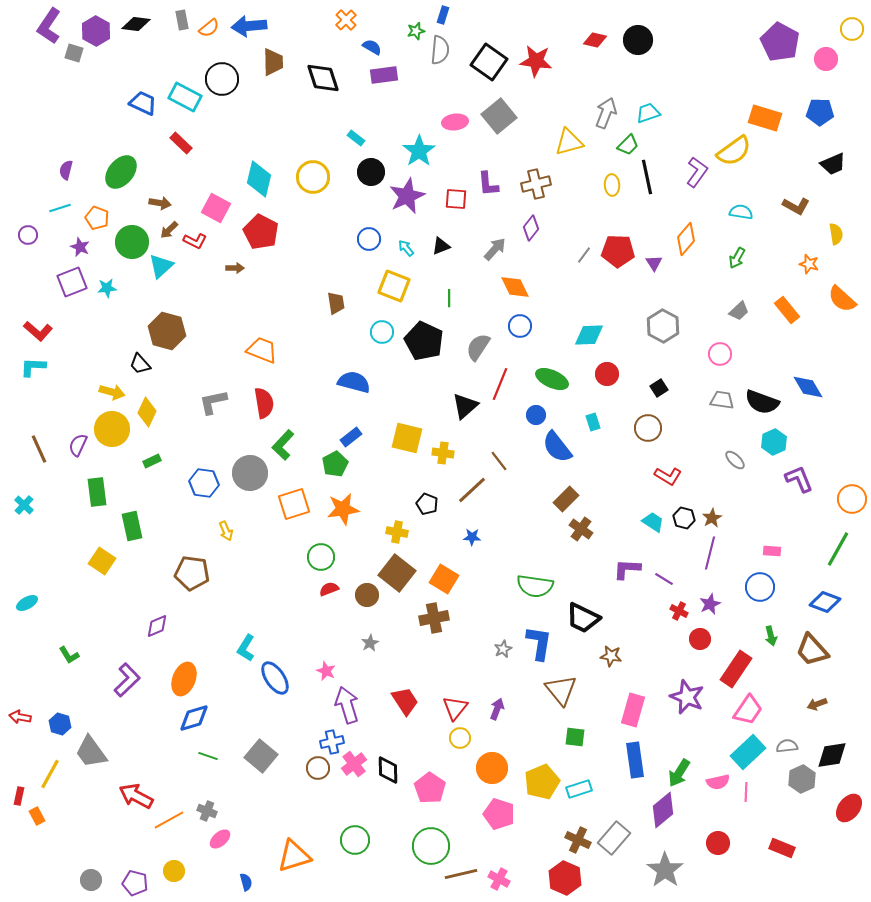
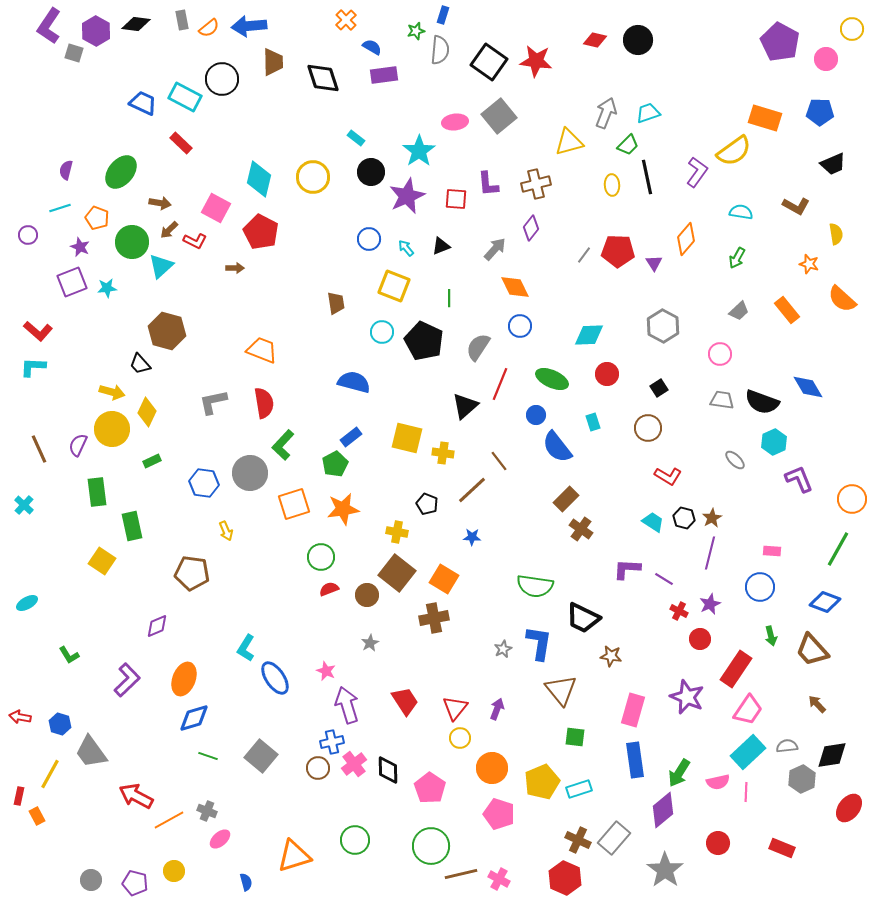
brown arrow at (817, 704): rotated 66 degrees clockwise
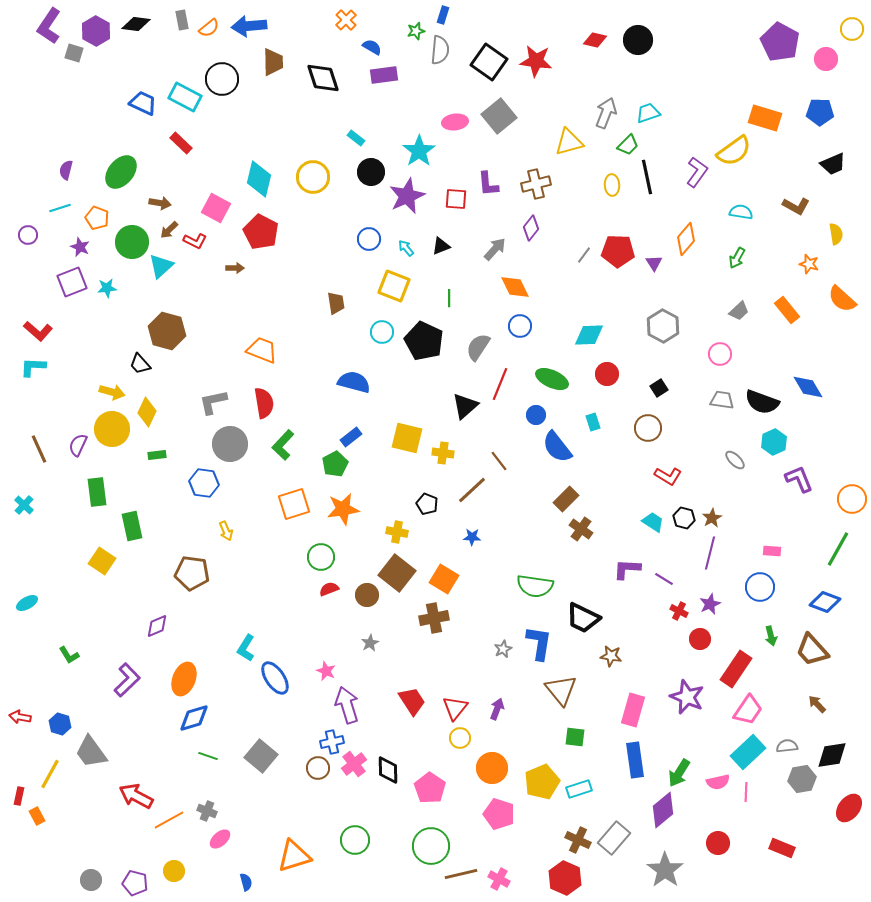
green rectangle at (152, 461): moved 5 px right, 6 px up; rotated 18 degrees clockwise
gray circle at (250, 473): moved 20 px left, 29 px up
red trapezoid at (405, 701): moved 7 px right
gray hexagon at (802, 779): rotated 16 degrees clockwise
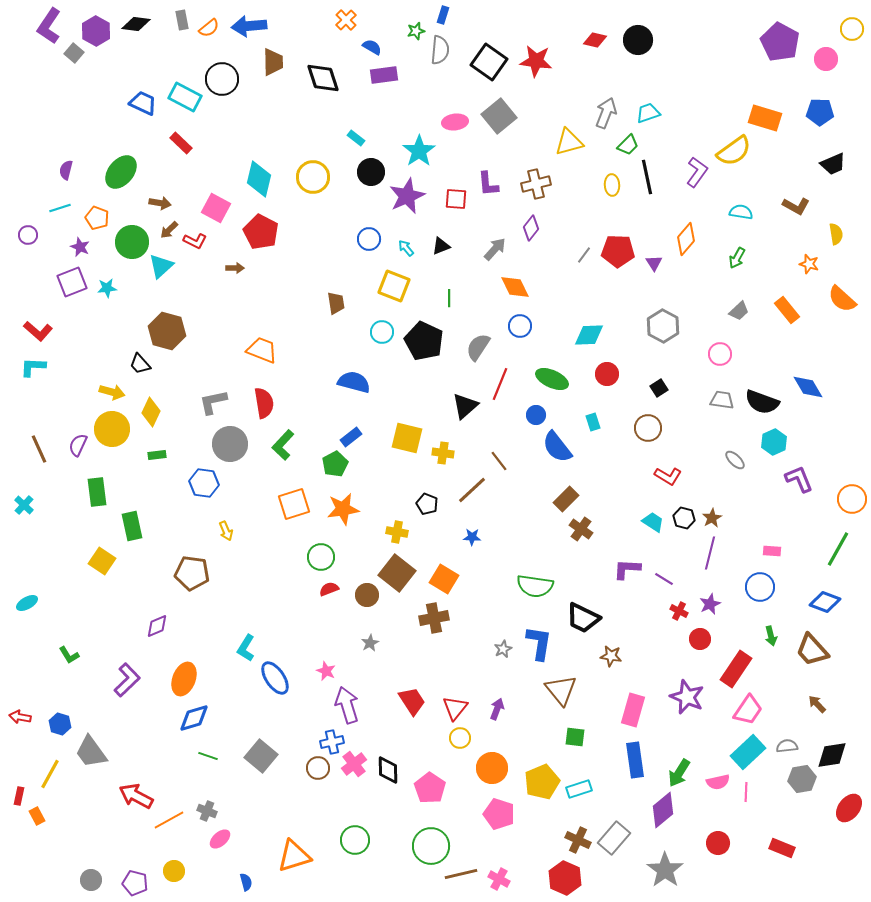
gray square at (74, 53): rotated 24 degrees clockwise
yellow diamond at (147, 412): moved 4 px right
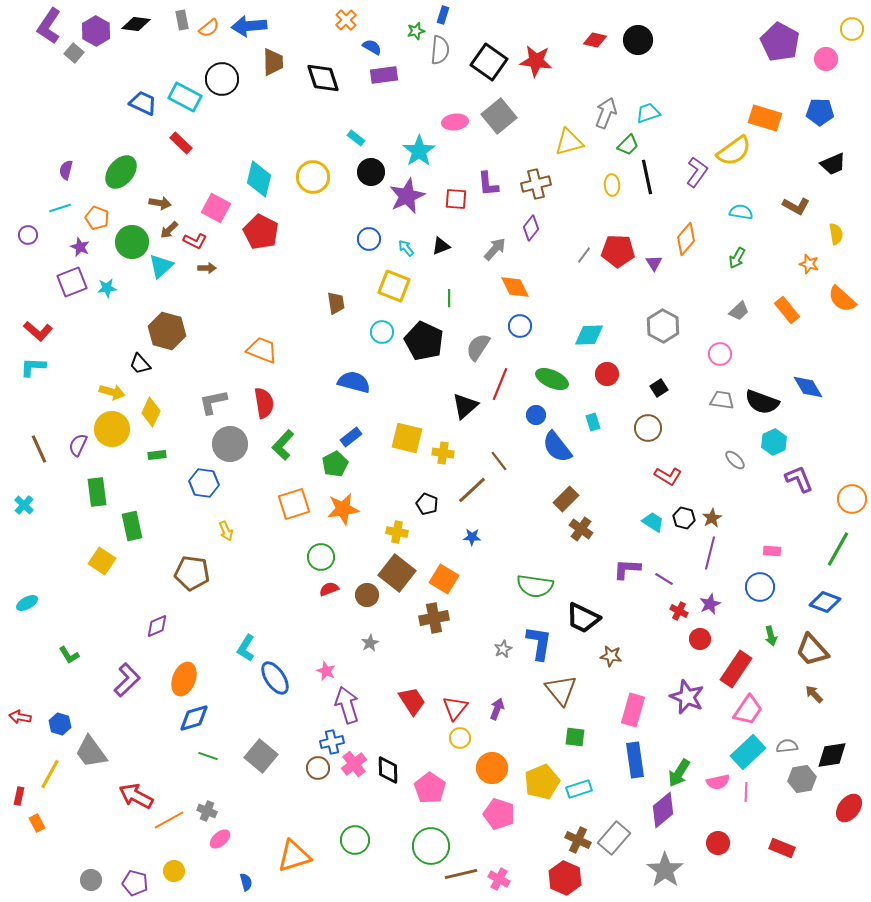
brown arrow at (235, 268): moved 28 px left
brown arrow at (817, 704): moved 3 px left, 10 px up
orange rectangle at (37, 816): moved 7 px down
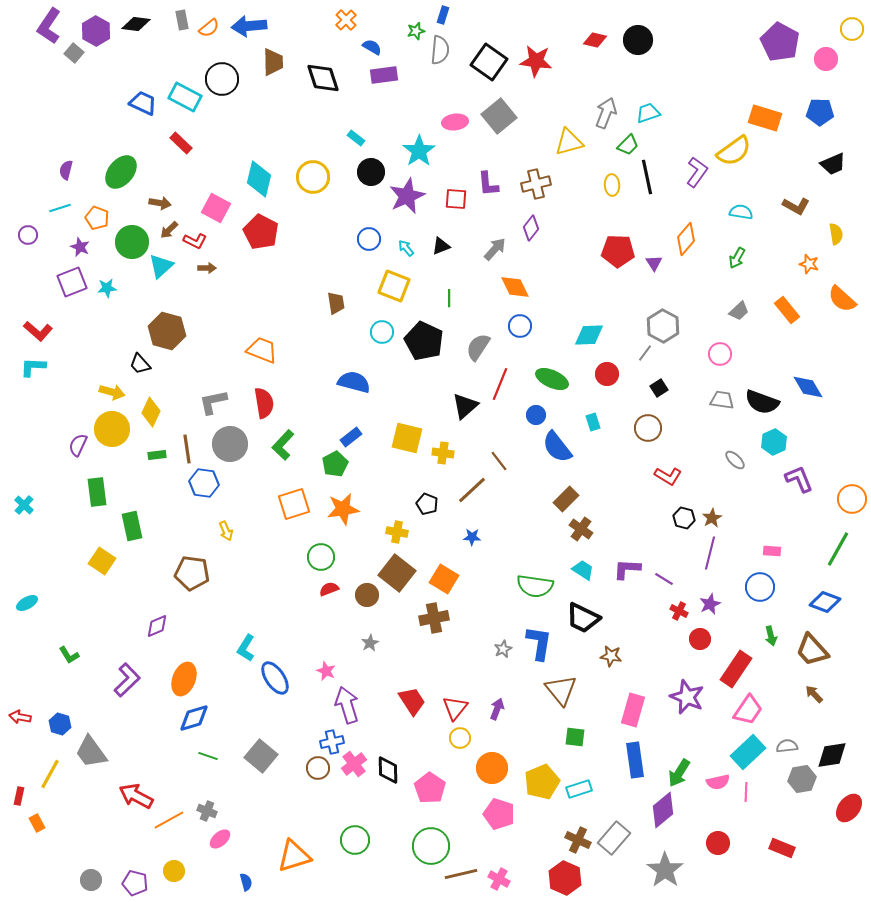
gray line at (584, 255): moved 61 px right, 98 px down
brown line at (39, 449): moved 148 px right; rotated 16 degrees clockwise
cyan trapezoid at (653, 522): moved 70 px left, 48 px down
